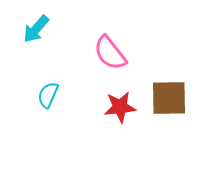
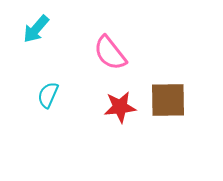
brown square: moved 1 px left, 2 px down
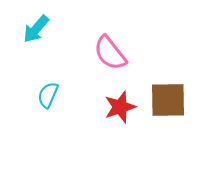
red star: rotated 12 degrees counterclockwise
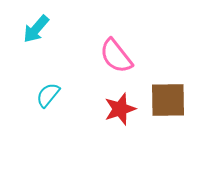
pink semicircle: moved 6 px right, 3 px down
cyan semicircle: rotated 16 degrees clockwise
red star: moved 2 px down
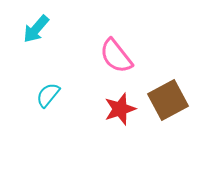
brown square: rotated 27 degrees counterclockwise
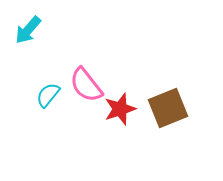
cyan arrow: moved 8 px left, 1 px down
pink semicircle: moved 30 px left, 29 px down
brown square: moved 8 px down; rotated 6 degrees clockwise
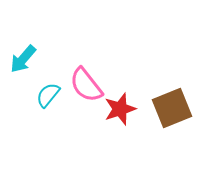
cyan arrow: moved 5 px left, 29 px down
brown square: moved 4 px right
